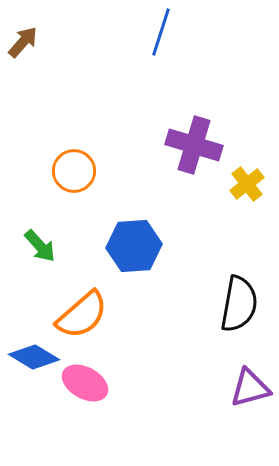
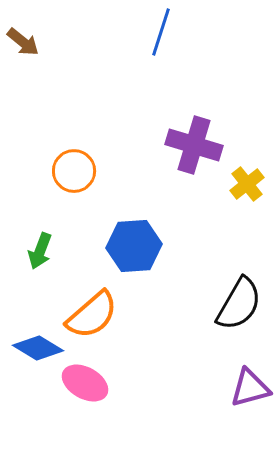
brown arrow: rotated 88 degrees clockwise
green arrow: moved 5 px down; rotated 63 degrees clockwise
black semicircle: rotated 20 degrees clockwise
orange semicircle: moved 10 px right
blue diamond: moved 4 px right, 9 px up
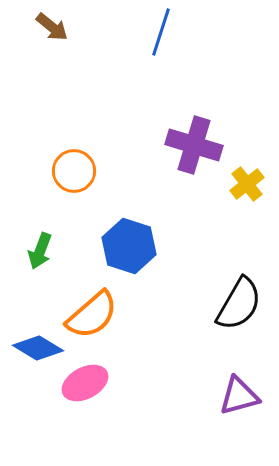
brown arrow: moved 29 px right, 15 px up
blue hexagon: moved 5 px left; rotated 22 degrees clockwise
pink ellipse: rotated 57 degrees counterclockwise
purple triangle: moved 11 px left, 8 px down
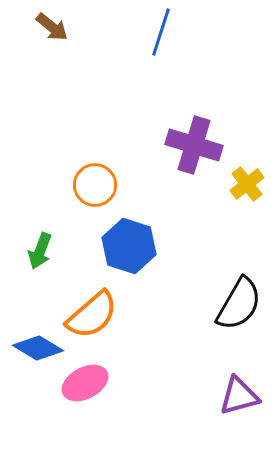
orange circle: moved 21 px right, 14 px down
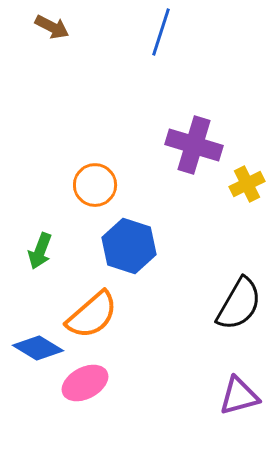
brown arrow: rotated 12 degrees counterclockwise
yellow cross: rotated 12 degrees clockwise
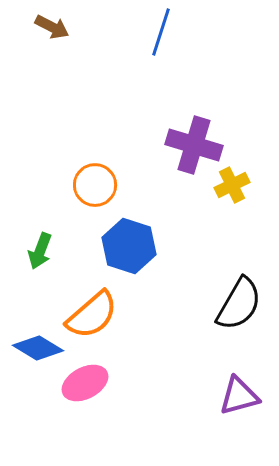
yellow cross: moved 15 px left, 1 px down
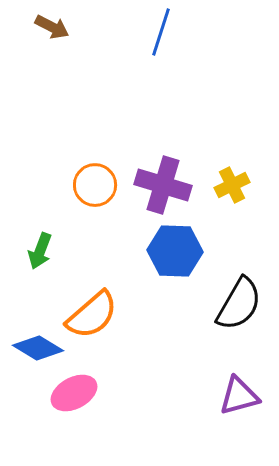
purple cross: moved 31 px left, 40 px down
blue hexagon: moved 46 px right, 5 px down; rotated 16 degrees counterclockwise
pink ellipse: moved 11 px left, 10 px down
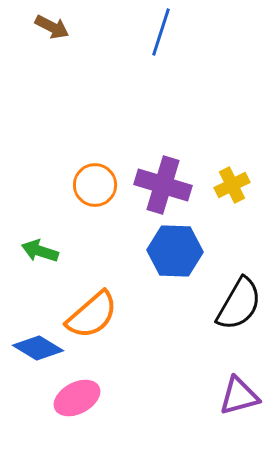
green arrow: rotated 87 degrees clockwise
pink ellipse: moved 3 px right, 5 px down
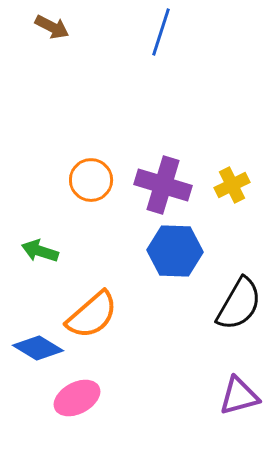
orange circle: moved 4 px left, 5 px up
